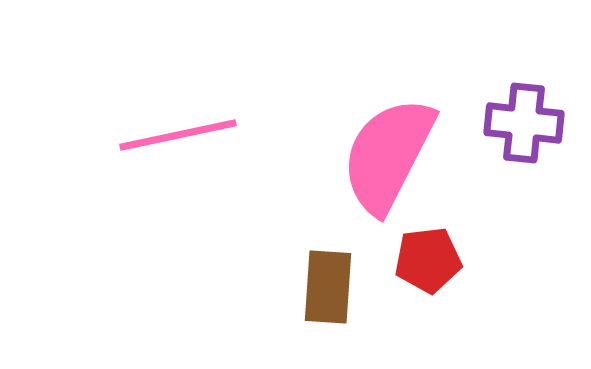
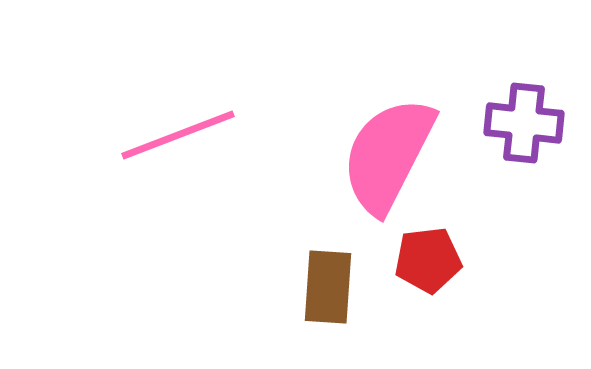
pink line: rotated 9 degrees counterclockwise
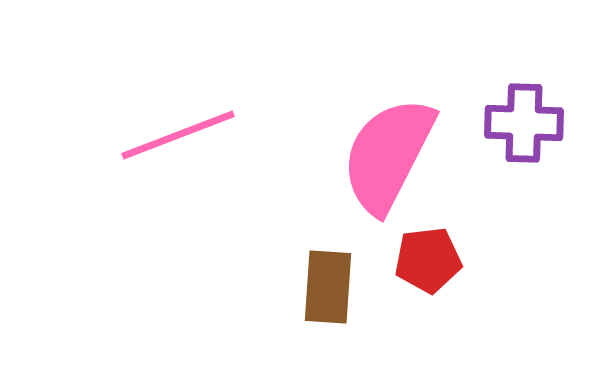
purple cross: rotated 4 degrees counterclockwise
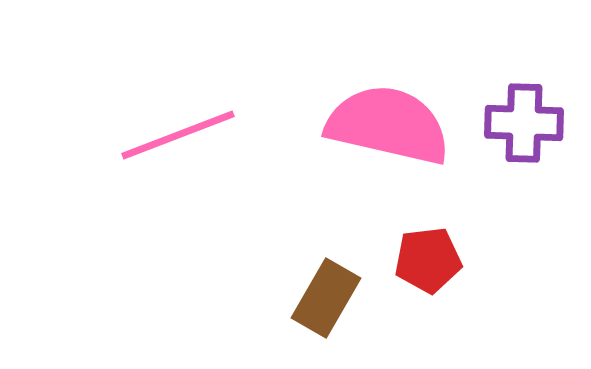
pink semicircle: moved 30 px up; rotated 76 degrees clockwise
brown rectangle: moved 2 px left, 11 px down; rotated 26 degrees clockwise
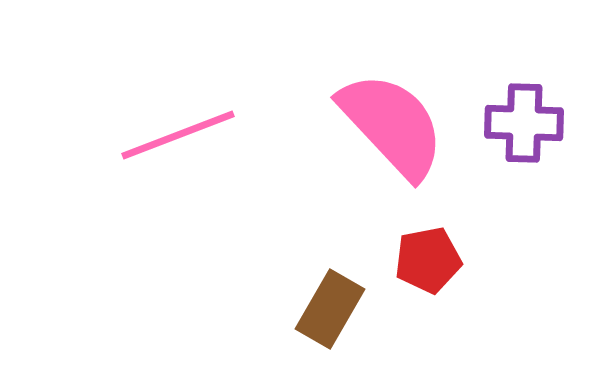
pink semicircle: moved 4 px right; rotated 34 degrees clockwise
red pentagon: rotated 4 degrees counterclockwise
brown rectangle: moved 4 px right, 11 px down
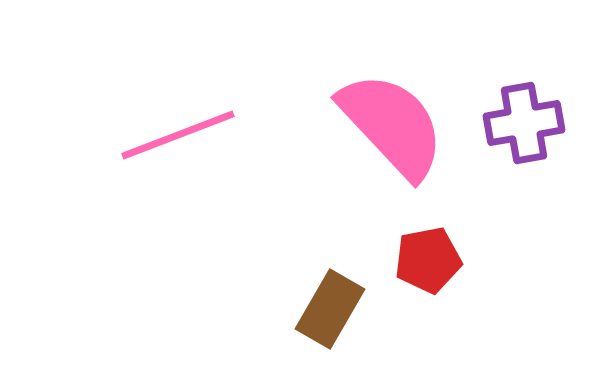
purple cross: rotated 12 degrees counterclockwise
